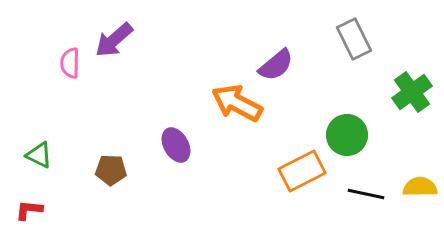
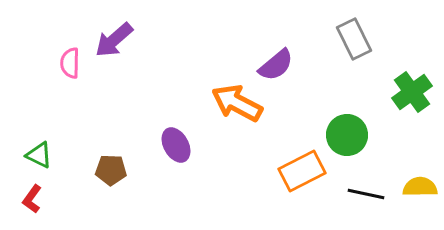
red L-shape: moved 3 px right, 11 px up; rotated 60 degrees counterclockwise
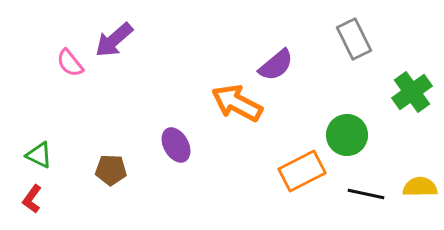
pink semicircle: rotated 40 degrees counterclockwise
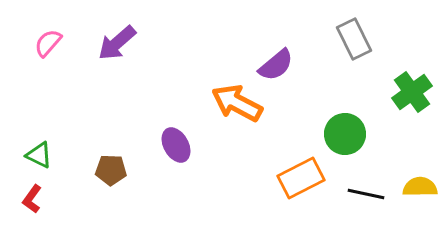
purple arrow: moved 3 px right, 3 px down
pink semicircle: moved 22 px left, 20 px up; rotated 80 degrees clockwise
green circle: moved 2 px left, 1 px up
orange rectangle: moved 1 px left, 7 px down
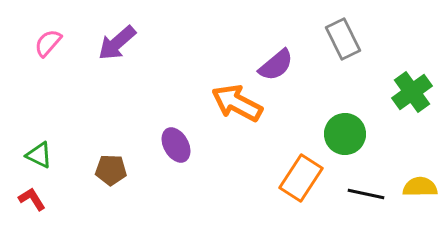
gray rectangle: moved 11 px left
orange rectangle: rotated 30 degrees counterclockwise
red L-shape: rotated 112 degrees clockwise
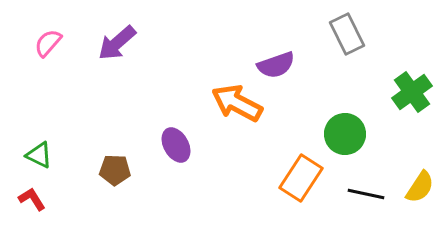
gray rectangle: moved 4 px right, 5 px up
purple semicircle: rotated 21 degrees clockwise
brown pentagon: moved 4 px right
yellow semicircle: rotated 124 degrees clockwise
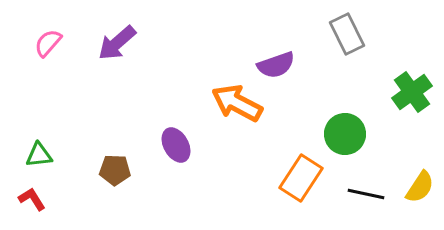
green triangle: rotated 32 degrees counterclockwise
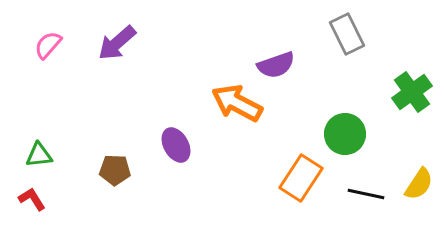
pink semicircle: moved 2 px down
yellow semicircle: moved 1 px left, 3 px up
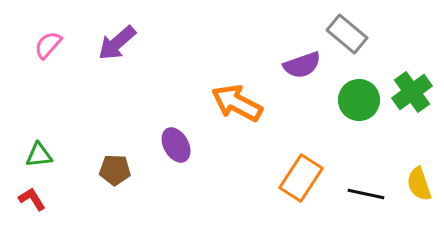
gray rectangle: rotated 24 degrees counterclockwise
purple semicircle: moved 26 px right
green circle: moved 14 px right, 34 px up
yellow semicircle: rotated 128 degrees clockwise
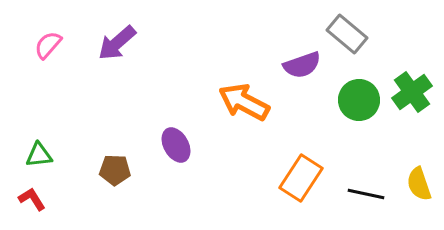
orange arrow: moved 7 px right, 1 px up
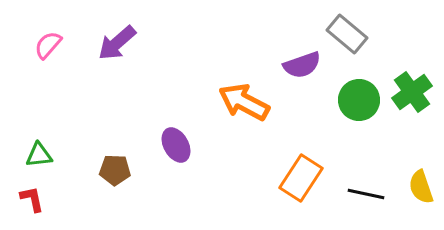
yellow semicircle: moved 2 px right, 3 px down
red L-shape: rotated 20 degrees clockwise
